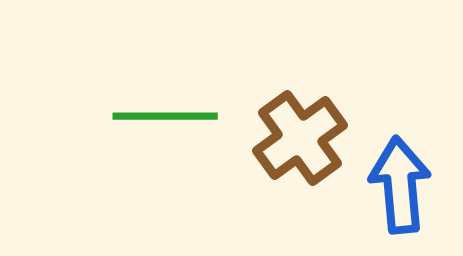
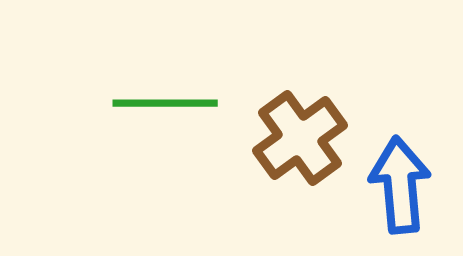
green line: moved 13 px up
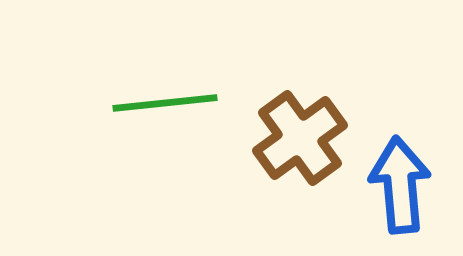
green line: rotated 6 degrees counterclockwise
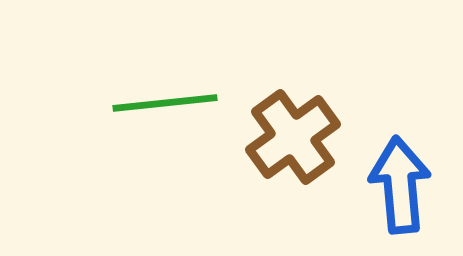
brown cross: moved 7 px left, 1 px up
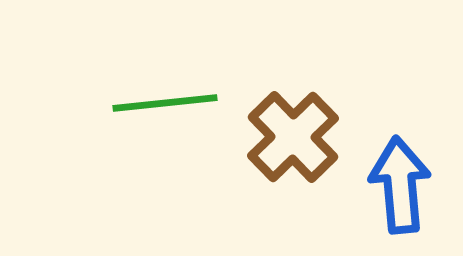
brown cross: rotated 8 degrees counterclockwise
